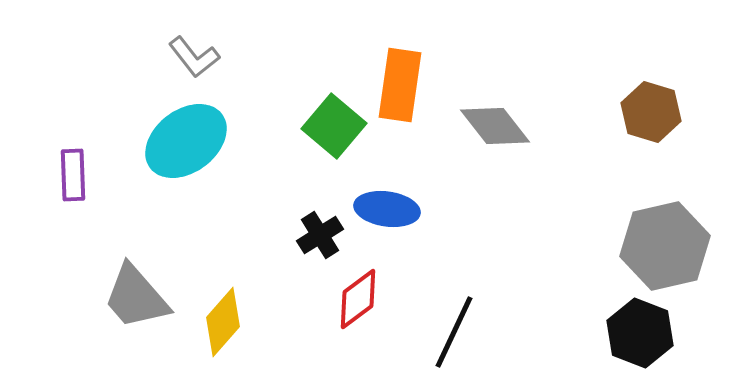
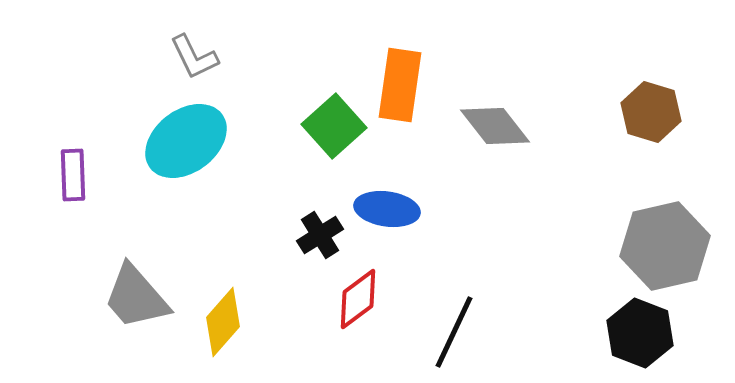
gray L-shape: rotated 12 degrees clockwise
green square: rotated 8 degrees clockwise
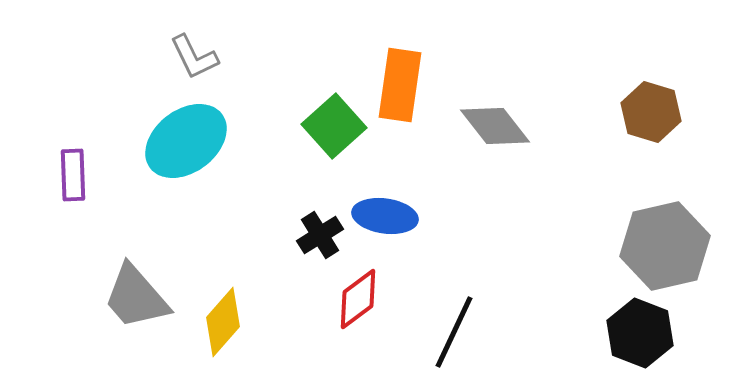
blue ellipse: moved 2 px left, 7 px down
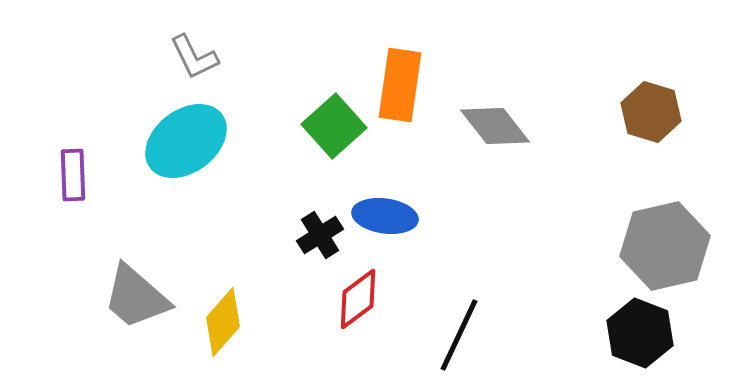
gray trapezoid: rotated 8 degrees counterclockwise
black line: moved 5 px right, 3 px down
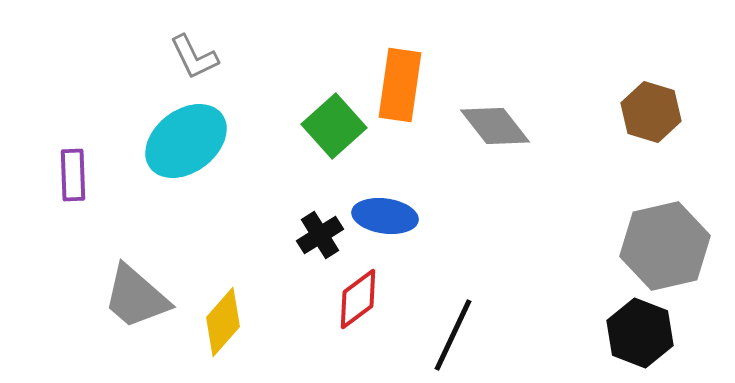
black line: moved 6 px left
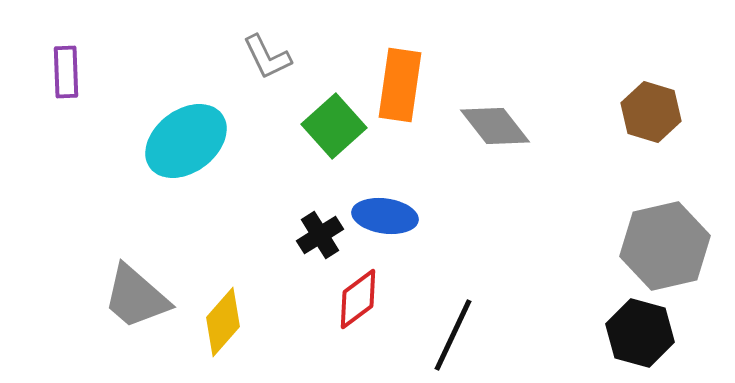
gray L-shape: moved 73 px right
purple rectangle: moved 7 px left, 103 px up
black hexagon: rotated 6 degrees counterclockwise
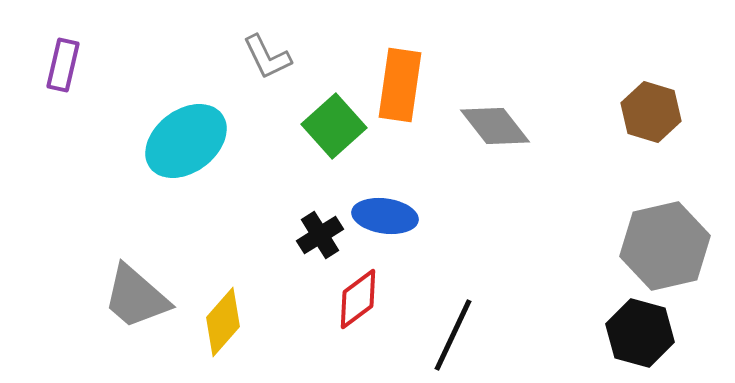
purple rectangle: moved 3 px left, 7 px up; rotated 15 degrees clockwise
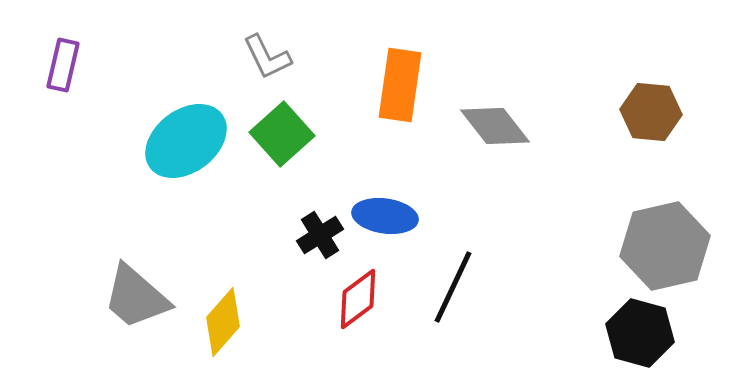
brown hexagon: rotated 12 degrees counterclockwise
green square: moved 52 px left, 8 px down
black line: moved 48 px up
